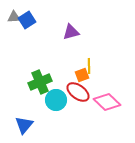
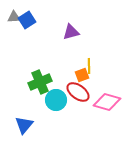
pink diamond: rotated 28 degrees counterclockwise
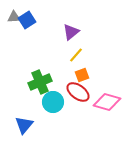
purple triangle: rotated 24 degrees counterclockwise
yellow line: moved 13 px left, 11 px up; rotated 42 degrees clockwise
cyan circle: moved 3 px left, 2 px down
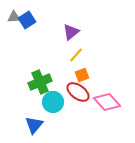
pink diamond: rotated 32 degrees clockwise
blue triangle: moved 10 px right
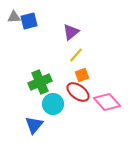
blue square: moved 2 px right, 1 px down; rotated 18 degrees clockwise
cyan circle: moved 2 px down
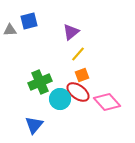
gray triangle: moved 4 px left, 13 px down
yellow line: moved 2 px right, 1 px up
cyan circle: moved 7 px right, 5 px up
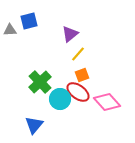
purple triangle: moved 1 px left, 2 px down
green cross: rotated 20 degrees counterclockwise
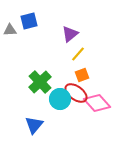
red ellipse: moved 2 px left, 1 px down
pink diamond: moved 10 px left, 1 px down
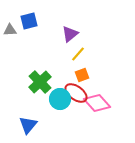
blue triangle: moved 6 px left
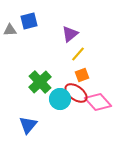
pink diamond: moved 1 px right, 1 px up
